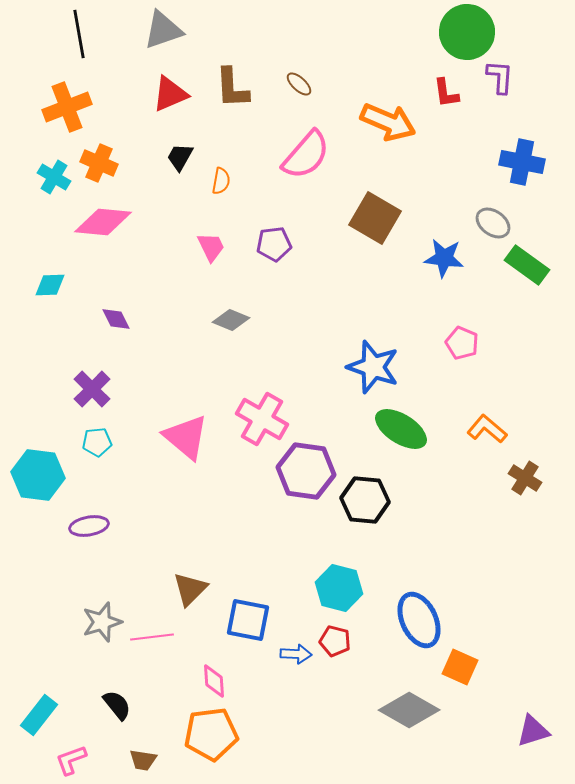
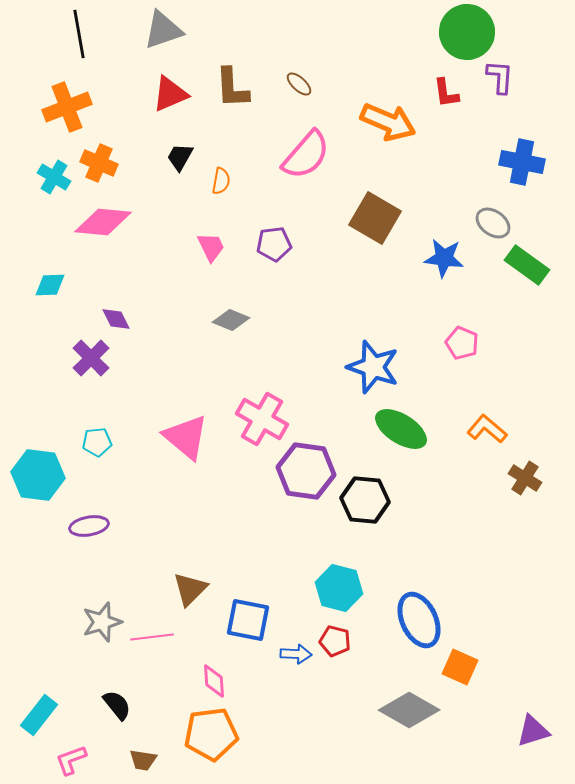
purple cross at (92, 389): moved 1 px left, 31 px up
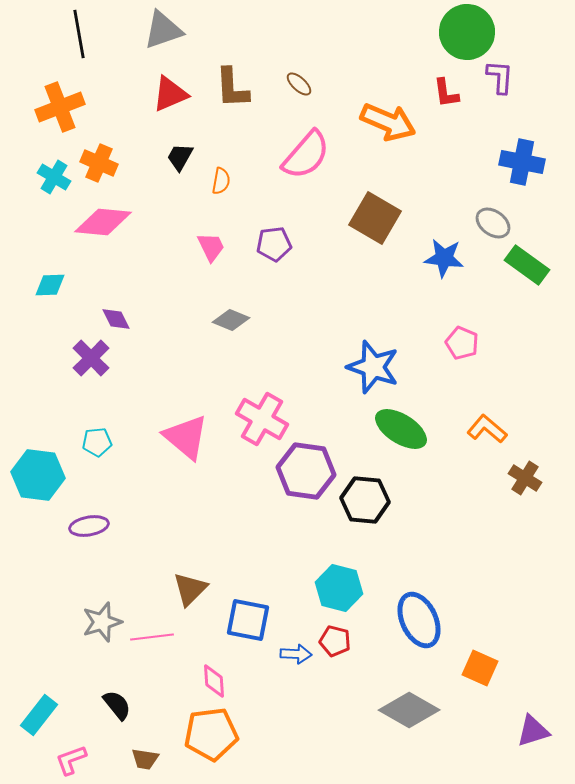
orange cross at (67, 107): moved 7 px left
orange square at (460, 667): moved 20 px right, 1 px down
brown trapezoid at (143, 760): moved 2 px right, 1 px up
